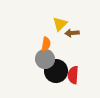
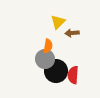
yellow triangle: moved 2 px left, 2 px up
orange semicircle: moved 2 px right, 2 px down
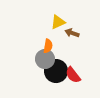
yellow triangle: rotated 21 degrees clockwise
brown arrow: rotated 24 degrees clockwise
red semicircle: rotated 42 degrees counterclockwise
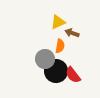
orange semicircle: moved 12 px right
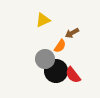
yellow triangle: moved 15 px left, 2 px up
brown arrow: rotated 48 degrees counterclockwise
orange semicircle: rotated 24 degrees clockwise
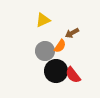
gray circle: moved 8 px up
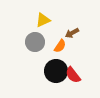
gray circle: moved 10 px left, 9 px up
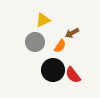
black circle: moved 3 px left, 1 px up
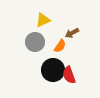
red semicircle: moved 4 px left; rotated 18 degrees clockwise
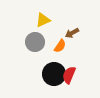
black circle: moved 1 px right, 4 px down
red semicircle: rotated 42 degrees clockwise
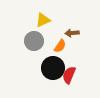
brown arrow: rotated 24 degrees clockwise
gray circle: moved 1 px left, 1 px up
black circle: moved 1 px left, 6 px up
